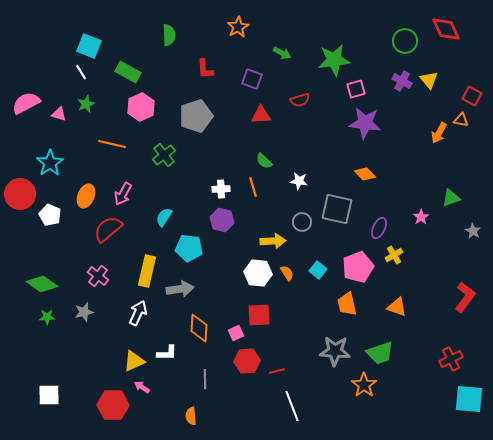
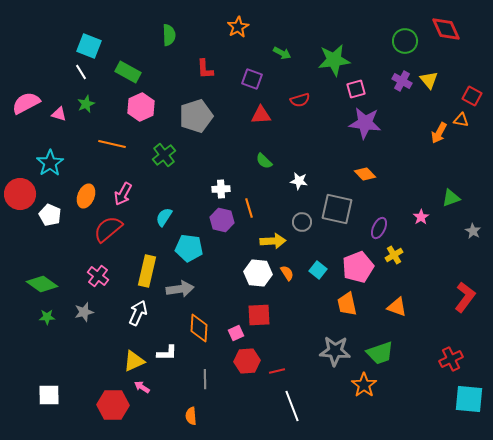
orange line at (253, 187): moved 4 px left, 21 px down
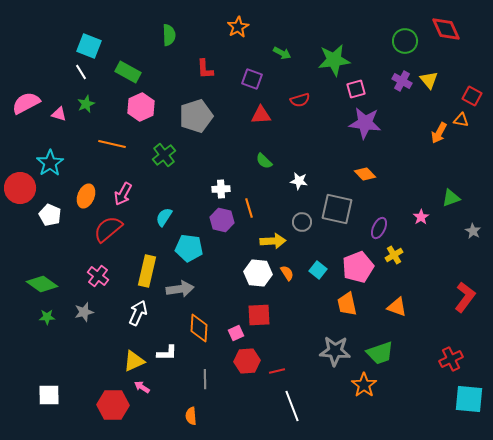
red circle at (20, 194): moved 6 px up
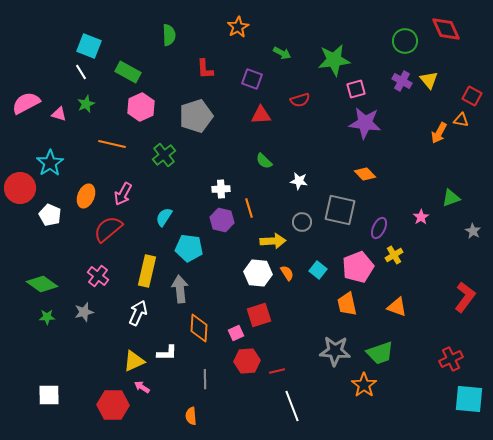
gray square at (337, 209): moved 3 px right, 1 px down
gray arrow at (180, 289): rotated 88 degrees counterclockwise
red square at (259, 315): rotated 15 degrees counterclockwise
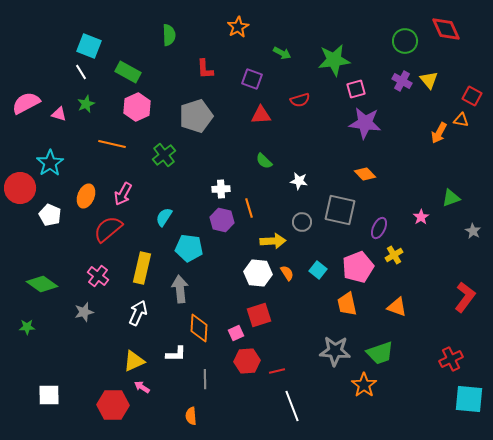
pink hexagon at (141, 107): moved 4 px left
yellow rectangle at (147, 271): moved 5 px left, 3 px up
green star at (47, 317): moved 20 px left, 10 px down
white L-shape at (167, 353): moved 9 px right, 1 px down
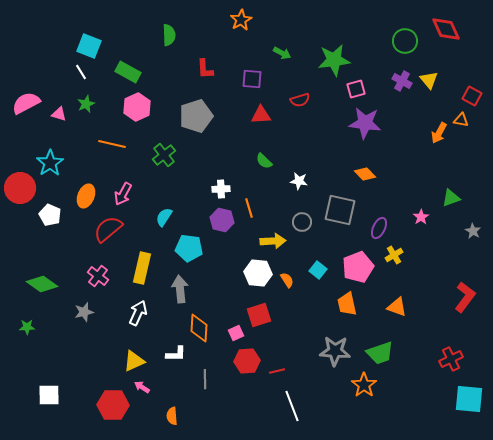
orange star at (238, 27): moved 3 px right, 7 px up
purple square at (252, 79): rotated 15 degrees counterclockwise
orange semicircle at (287, 273): moved 7 px down
orange semicircle at (191, 416): moved 19 px left
